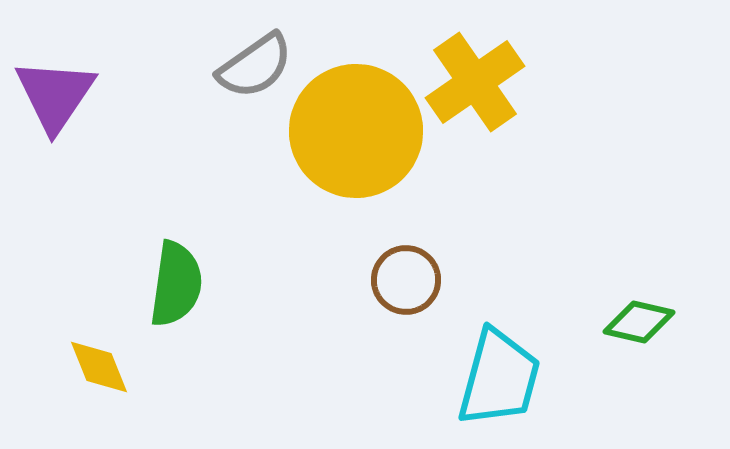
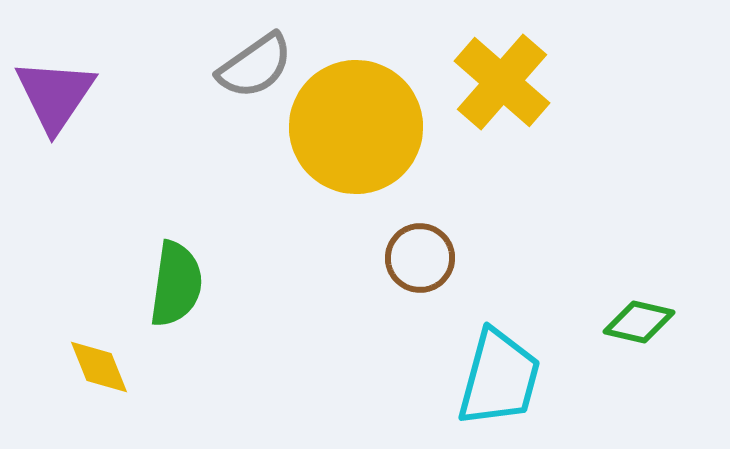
yellow cross: moved 27 px right; rotated 14 degrees counterclockwise
yellow circle: moved 4 px up
brown circle: moved 14 px right, 22 px up
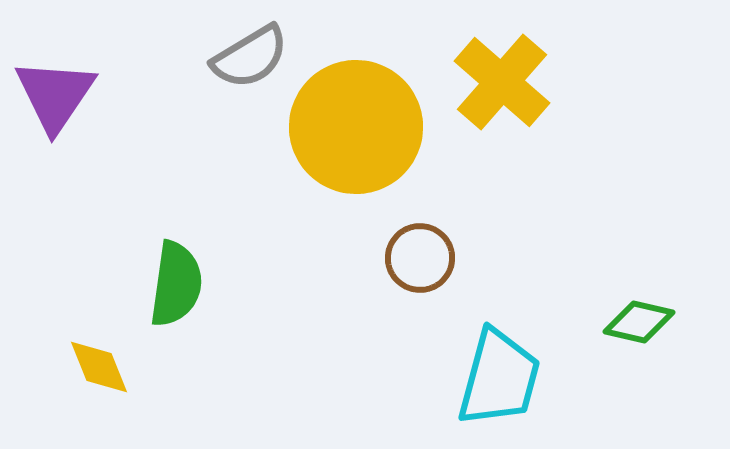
gray semicircle: moved 5 px left, 9 px up; rotated 4 degrees clockwise
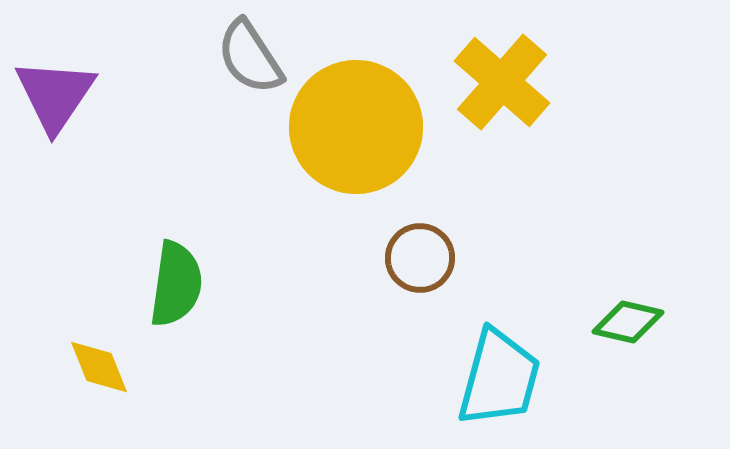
gray semicircle: rotated 88 degrees clockwise
green diamond: moved 11 px left
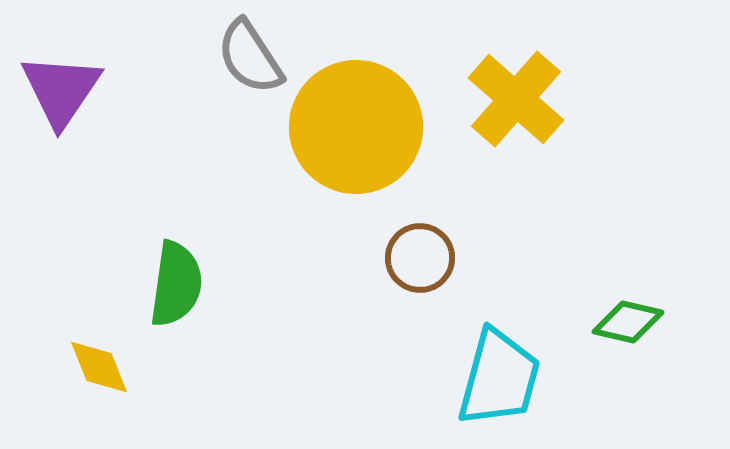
yellow cross: moved 14 px right, 17 px down
purple triangle: moved 6 px right, 5 px up
